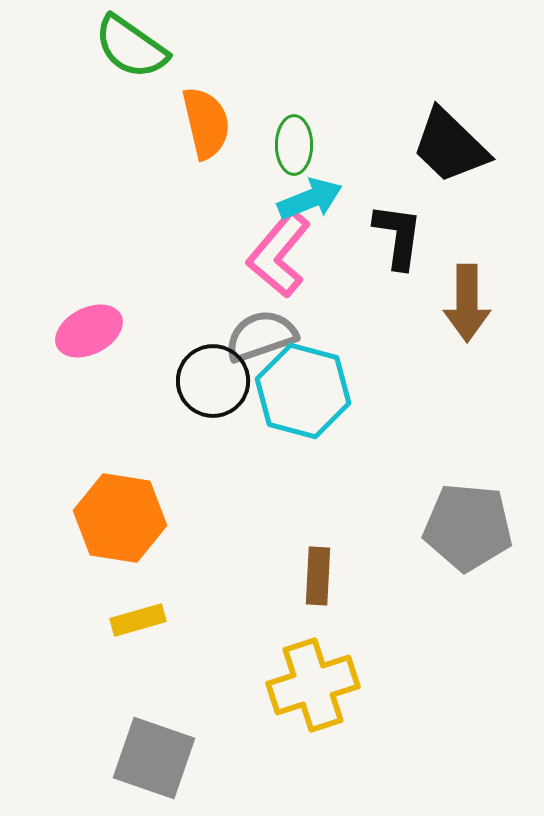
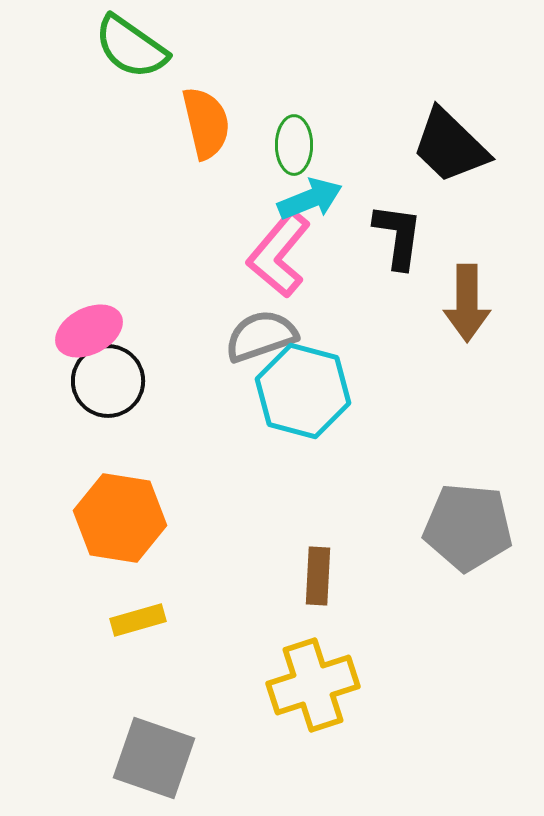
black circle: moved 105 px left
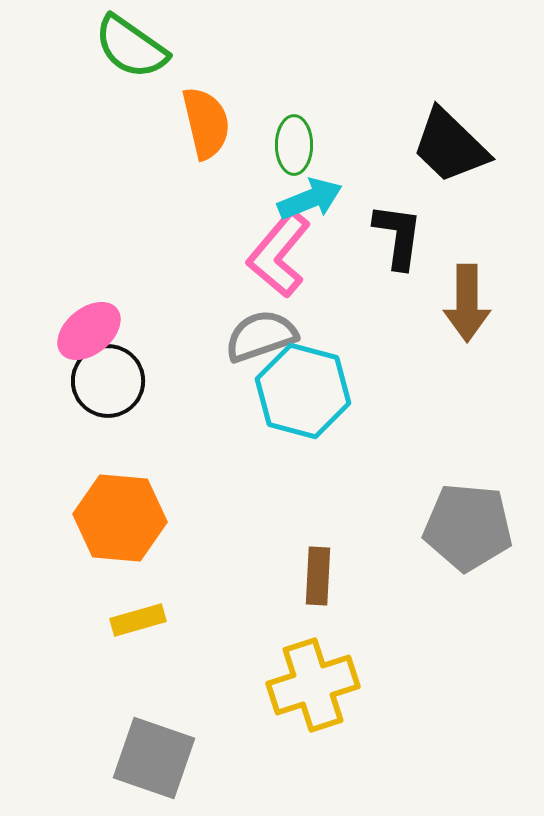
pink ellipse: rotated 12 degrees counterclockwise
orange hexagon: rotated 4 degrees counterclockwise
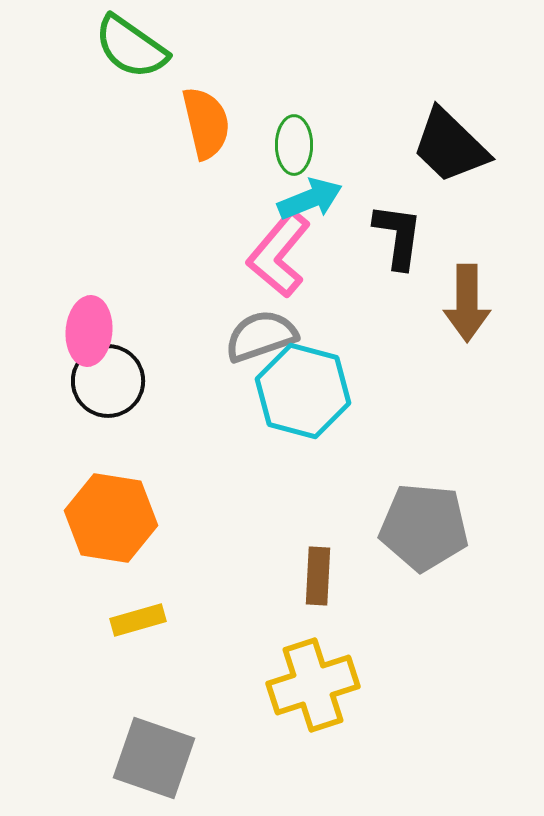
pink ellipse: rotated 46 degrees counterclockwise
orange hexagon: moved 9 px left; rotated 4 degrees clockwise
gray pentagon: moved 44 px left
